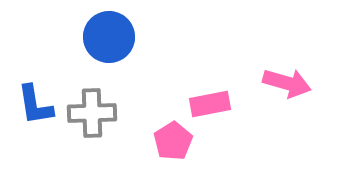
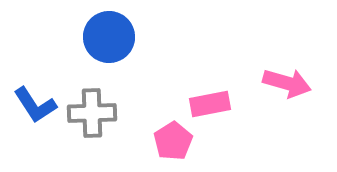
blue L-shape: rotated 24 degrees counterclockwise
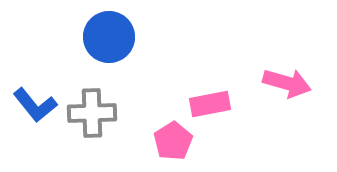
blue L-shape: rotated 6 degrees counterclockwise
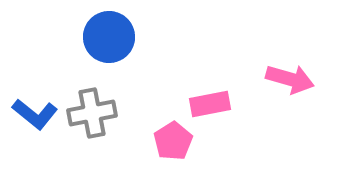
pink arrow: moved 3 px right, 4 px up
blue L-shape: moved 9 px down; rotated 12 degrees counterclockwise
gray cross: rotated 9 degrees counterclockwise
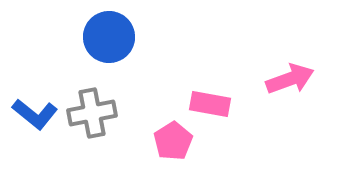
pink arrow: rotated 36 degrees counterclockwise
pink rectangle: rotated 21 degrees clockwise
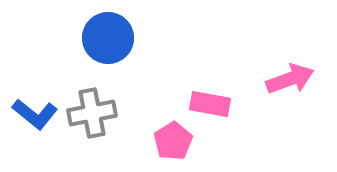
blue circle: moved 1 px left, 1 px down
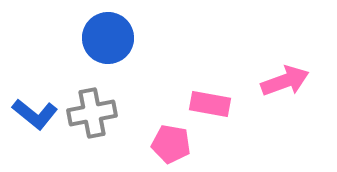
pink arrow: moved 5 px left, 2 px down
pink pentagon: moved 2 px left, 3 px down; rotated 30 degrees counterclockwise
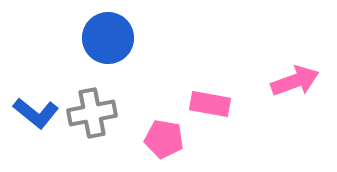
pink arrow: moved 10 px right
blue L-shape: moved 1 px right, 1 px up
pink pentagon: moved 7 px left, 5 px up
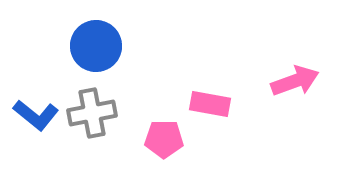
blue circle: moved 12 px left, 8 px down
blue L-shape: moved 2 px down
pink pentagon: rotated 9 degrees counterclockwise
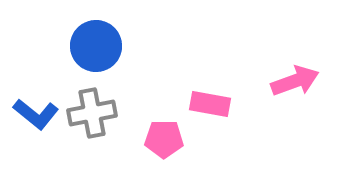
blue L-shape: moved 1 px up
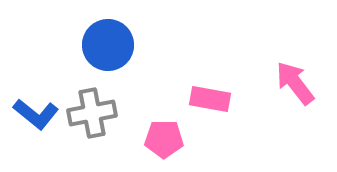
blue circle: moved 12 px right, 1 px up
pink arrow: moved 2 px down; rotated 108 degrees counterclockwise
pink rectangle: moved 5 px up
